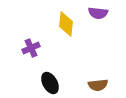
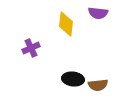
black ellipse: moved 23 px right, 4 px up; rotated 55 degrees counterclockwise
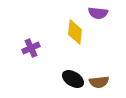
yellow diamond: moved 9 px right, 8 px down
black ellipse: rotated 25 degrees clockwise
brown semicircle: moved 1 px right, 3 px up
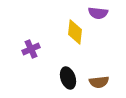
purple cross: moved 1 px down
black ellipse: moved 5 px left, 1 px up; rotated 40 degrees clockwise
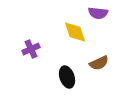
yellow diamond: rotated 25 degrees counterclockwise
black ellipse: moved 1 px left, 1 px up
brown semicircle: moved 19 px up; rotated 18 degrees counterclockwise
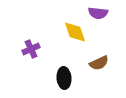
black ellipse: moved 3 px left, 1 px down; rotated 15 degrees clockwise
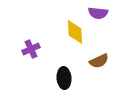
yellow diamond: rotated 15 degrees clockwise
brown semicircle: moved 2 px up
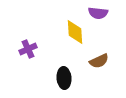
purple cross: moved 3 px left
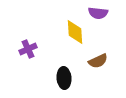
brown semicircle: moved 1 px left
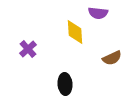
purple cross: rotated 18 degrees counterclockwise
brown semicircle: moved 14 px right, 3 px up
black ellipse: moved 1 px right, 6 px down
